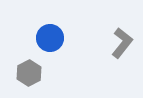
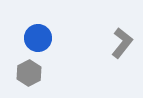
blue circle: moved 12 px left
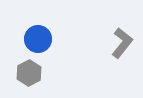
blue circle: moved 1 px down
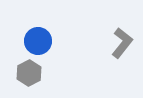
blue circle: moved 2 px down
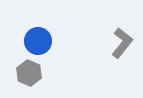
gray hexagon: rotated 10 degrees counterclockwise
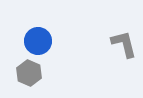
gray L-shape: moved 2 px right, 1 px down; rotated 52 degrees counterclockwise
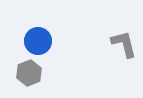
gray hexagon: rotated 15 degrees clockwise
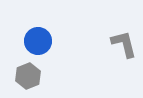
gray hexagon: moved 1 px left, 3 px down
